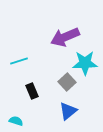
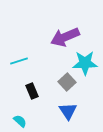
blue triangle: rotated 24 degrees counterclockwise
cyan semicircle: moved 4 px right; rotated 24 degrees clockwise
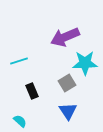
gray square: moved 1 px down; rotated 12 degrees clockwise
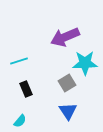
black rectangle: moved 6 px left, 2 px up
cyan semicircle: rotated 88 degrees clockwise
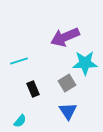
black rectangle: moved 7 px right
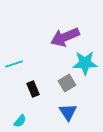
cyan line: moved 5 px left, 3 px down
blue triangle: moved 1 px down
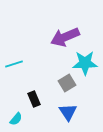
black rectangle: moved 1 px right, 10 px down
cyan semicircle: moved 4 px left, 2 px up
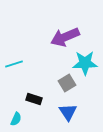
black rectangle: rotated 49 degrees counterclockwise
cyan semicircle: rotated 16 degrees counterclockwise
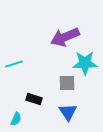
gray square: rotated 30 degrees clockwise
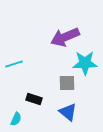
blue triangle: rotated 18 degrees counterclockwise
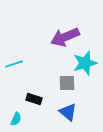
cyan star: rotated 15 degrees counterclockwise
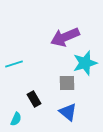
black rectangle: rotated 42 degrees clockwise
